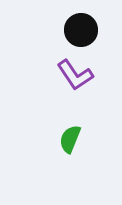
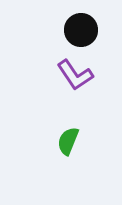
green semicircle: moved 2 px left, 2 px down
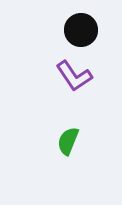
purple L-shape: moved 1 px left, 1 px down
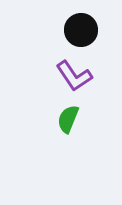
green semicircle: moved 22 px up
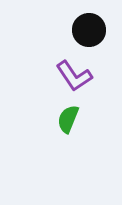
black circle: moved 8 px right
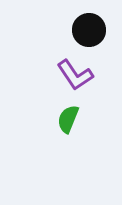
purple L-shape: moved 1 px right, 1 px up
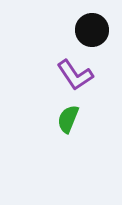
black circle: moved 3 px right
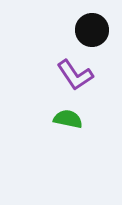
green semicircle: rotated 80 degrees clockwise
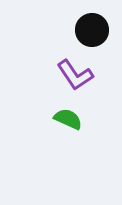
green semicircle: rotated 12 degrees clockwise
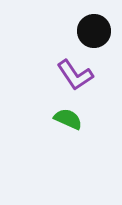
black circle: moved 2 px right, 1 px down
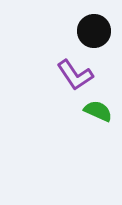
green semicircle: moved 30 px right, 8 px up
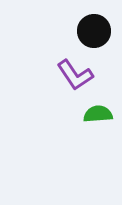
green semicircle: moved 3 px down; rotated 28 degrees counterclockwise
